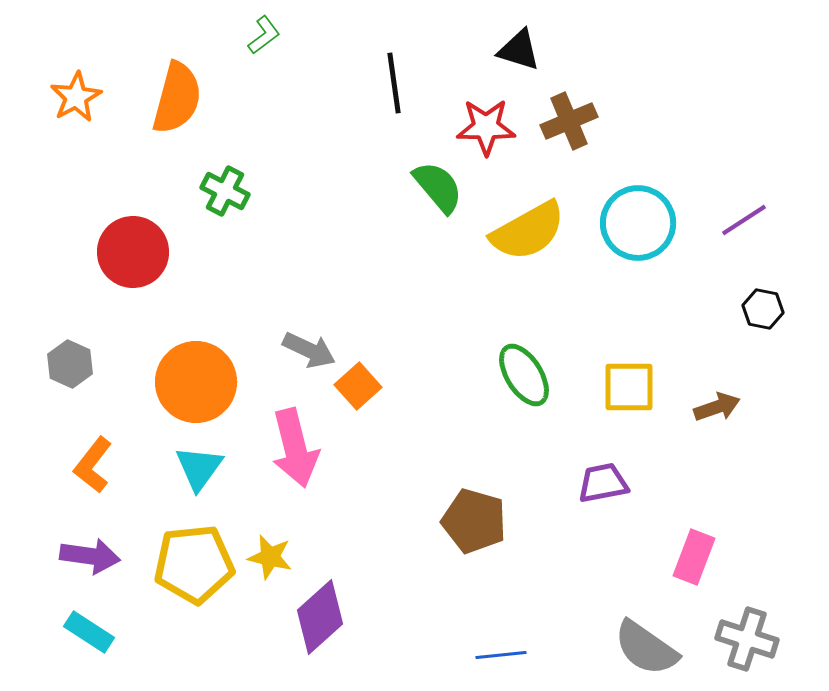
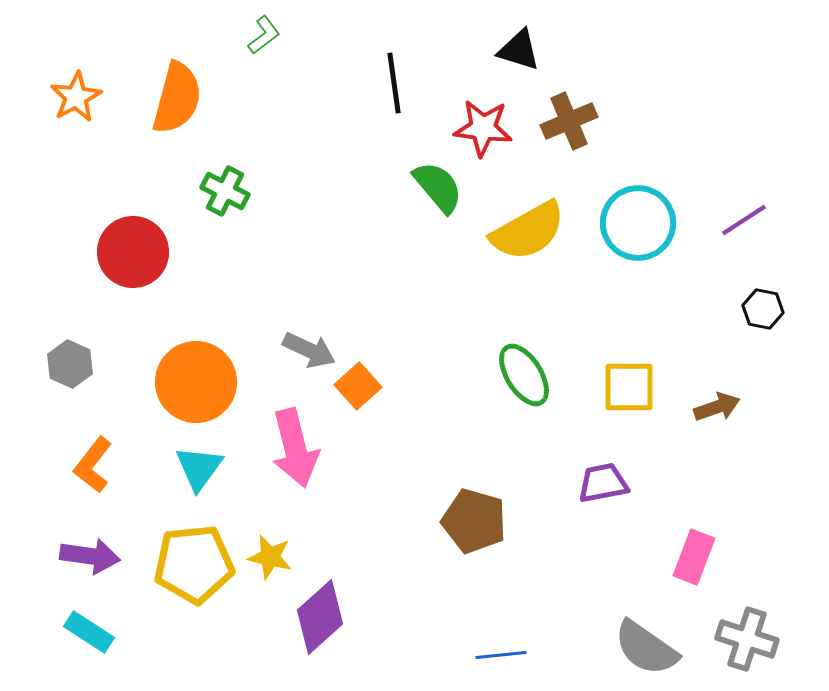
red star: moved 3 px left, 1 px down; rotated 6 degrees clockwise
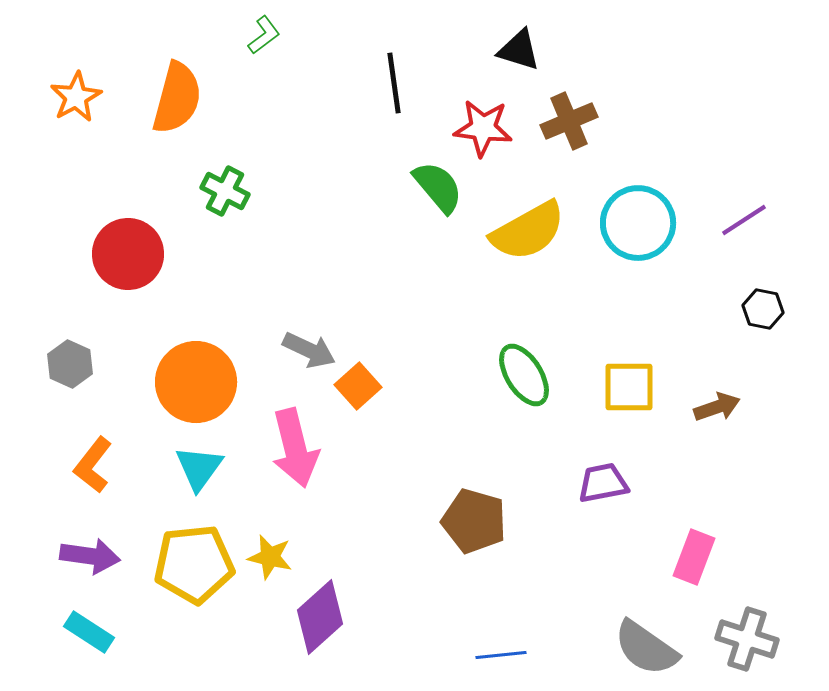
red circle: moved 5 px left, 2 px down
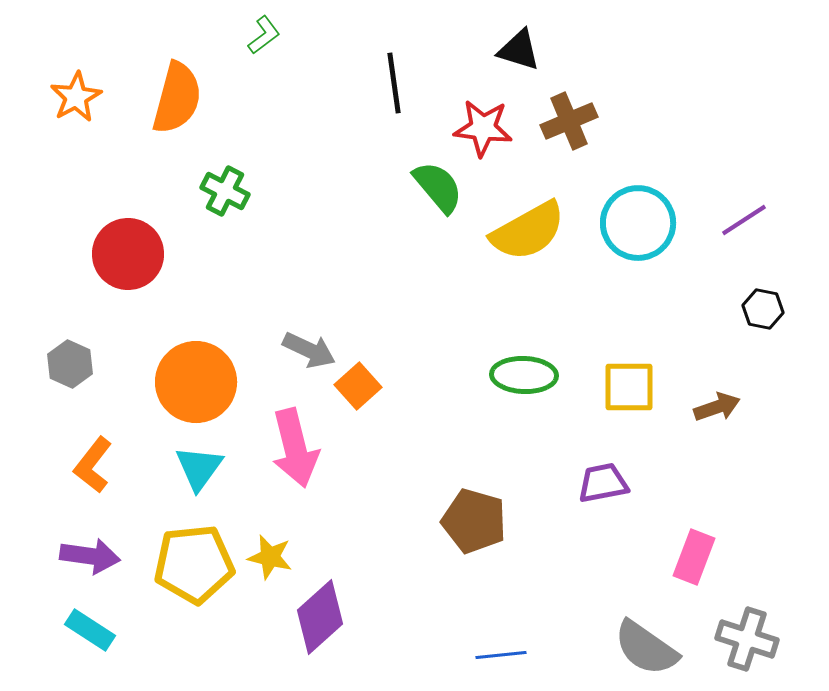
green ellipse: rotated 56 degrees counterclockwise
cyan rectangle: moved 1 px right, 2 px up
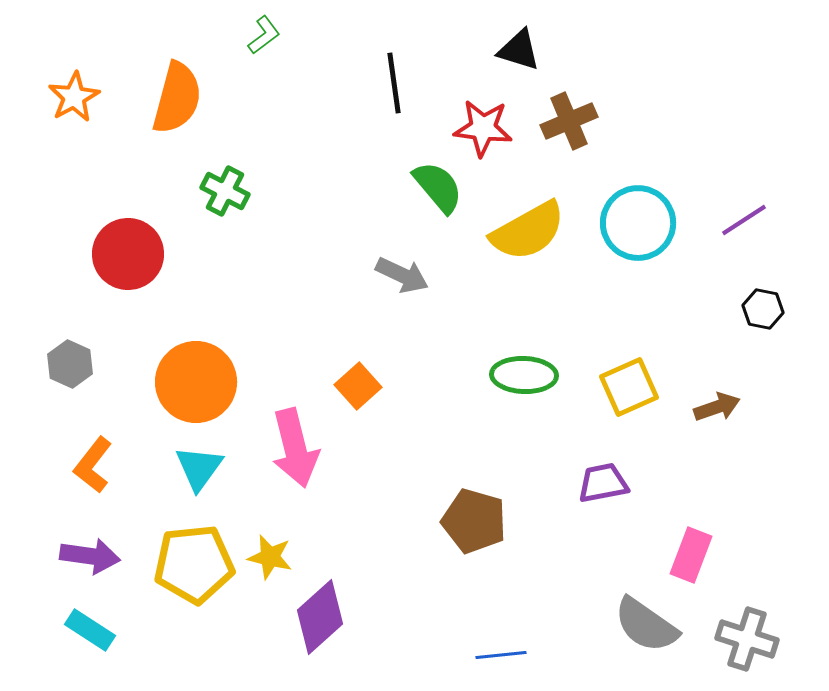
orange star: moved 2 px left
gray arrow: moved 93 px right, 75 px up
yellow square: rotated 24 degrees counterclockwise
pink rectangle: moved 3 px left, 2 px up
gray semicircle: moved 23 px up
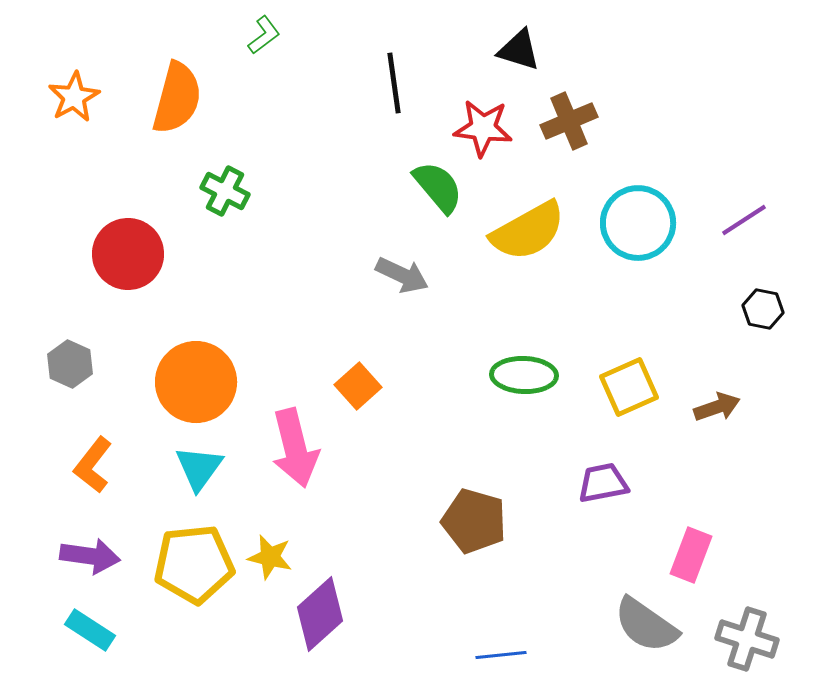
purple diamond: moved 3 px up
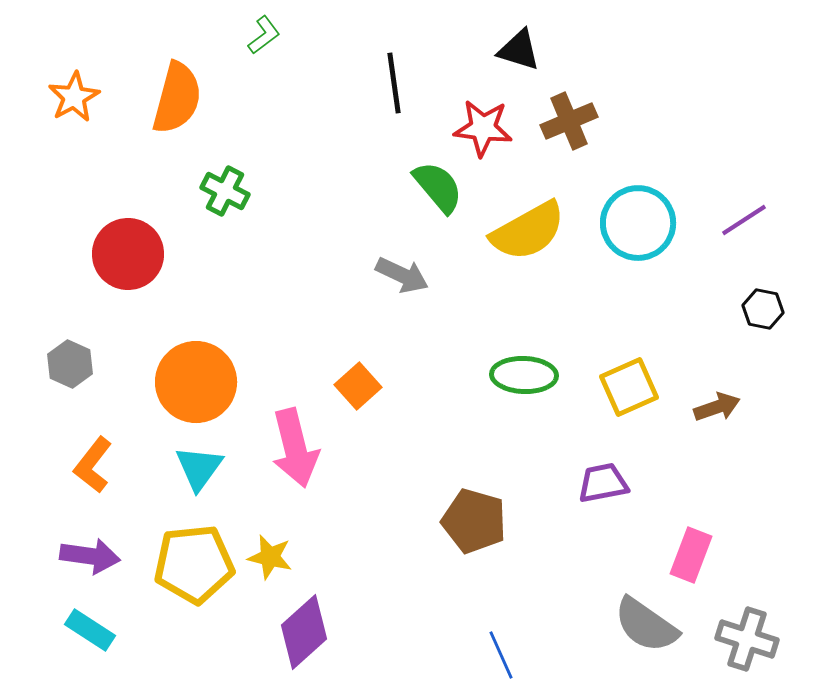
purple diamond: moved 16 px left, 18 px down
blue line: rotated 72 degrees clockwise
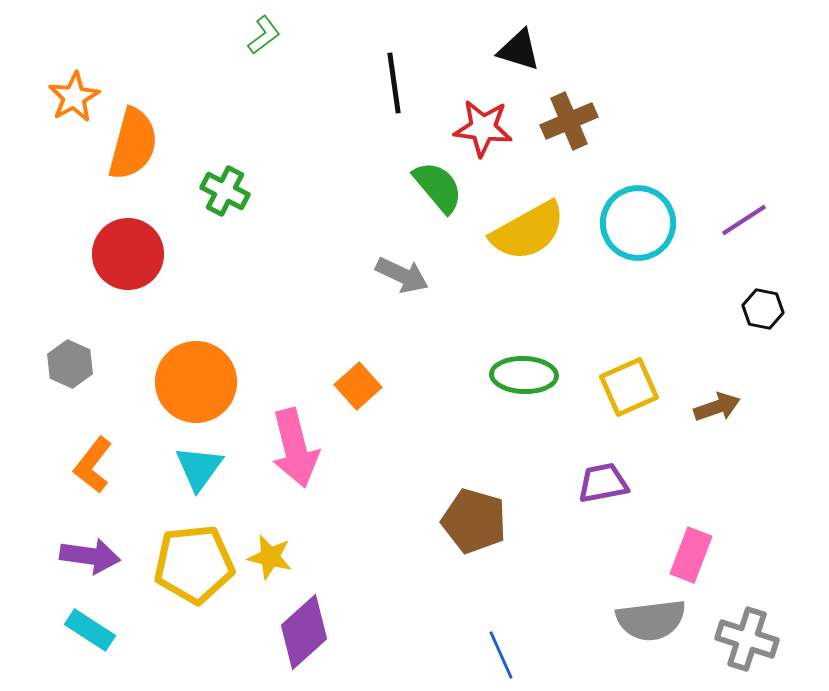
orange semicircle: moved 44 px left, 46 px down
gray semicircle: moved 5 px right, 5 px up; rotated 42 degrees counterclockwise
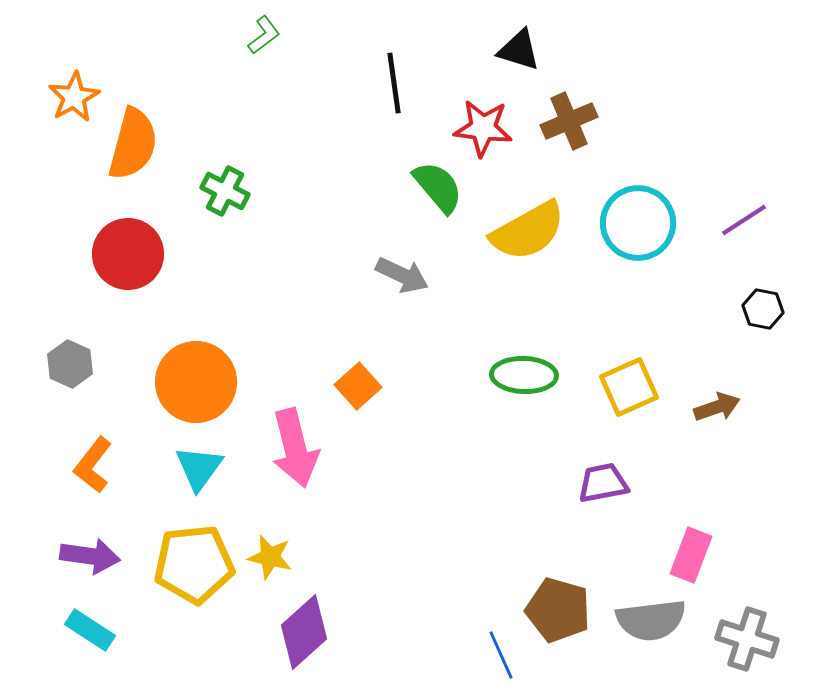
brown pentagon: moved 84 px right, 89 px down
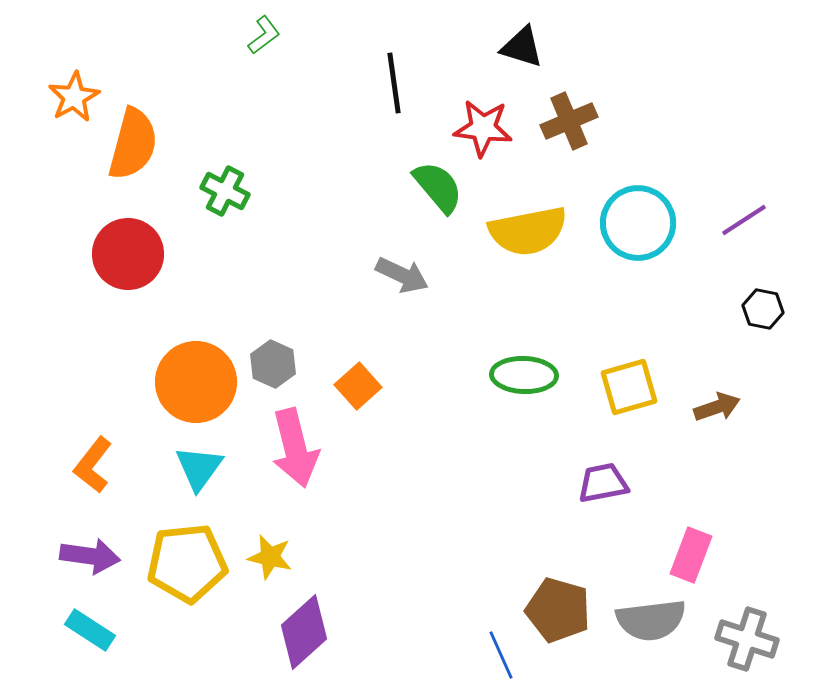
black triangle: moved 3 px right, 3 px up
yellow semicircle: rotated 18 degrees clockwise
gray hexagon: moved 203 px right
yellow square: rotated 8 degrees clockwise
yellow pentagon: moved 7 px left, 1 px up
